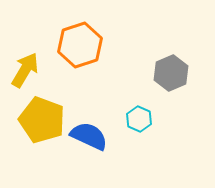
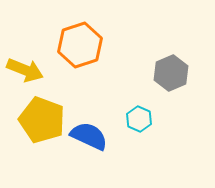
yellow arrow: rotated 81 degrees clockwise
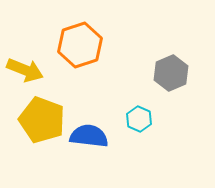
blue semicircle: rotated 18 degrees counterclockwise
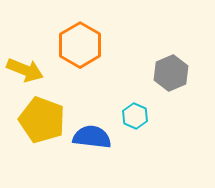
orange hexagon: rotated 12 degrees counterclockwise
cyan hexagon: moved 4 px left, 3 px up
blue semicircle: moved 3 px right, 1 px down
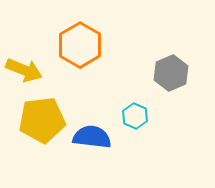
yellow arrow: moved 1 px left
yellow pentagon: rotated 27 degrees counterclockwise
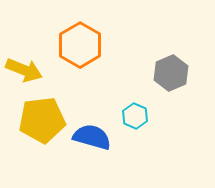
blue semicircle: rotated 9 degrees clockwise
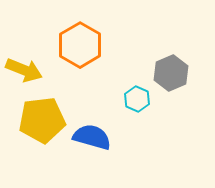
cyan hexagon: moved 2 px right, 17 px up
